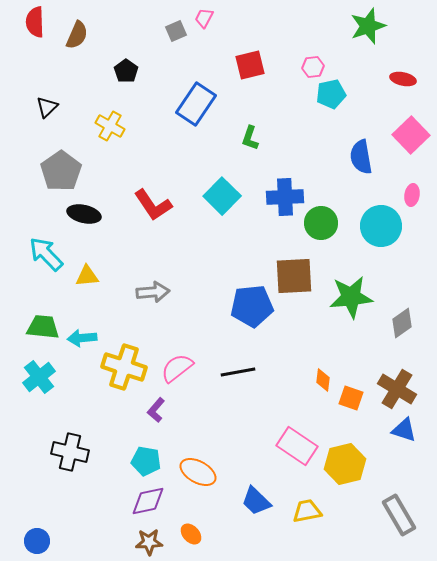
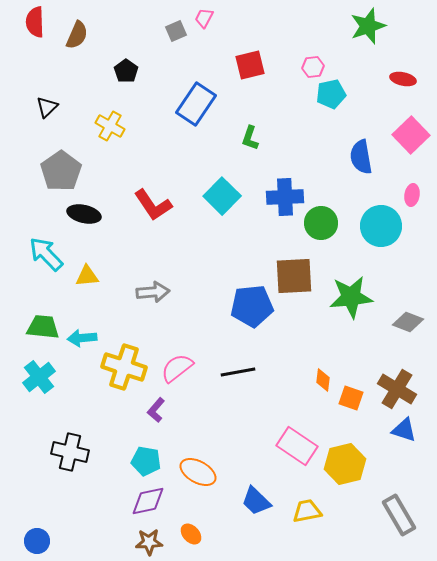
gray diamond at (402, 323): moved 6 px right, 1 px up; rotated 56 degrees clockwise
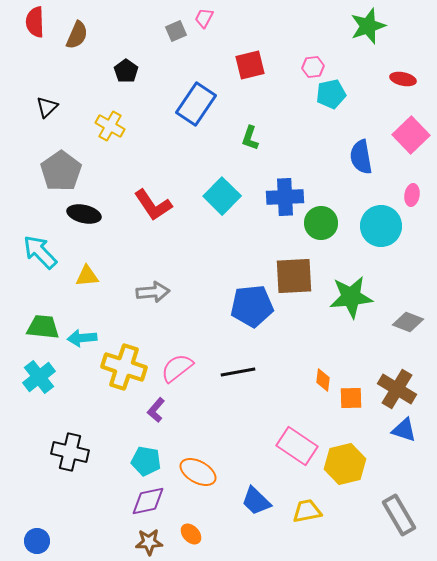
cyan arrow at (46, 254): moved 6 px left, 2 px up
orange square at (351, 398): rotated 20 degrees counterclockwise
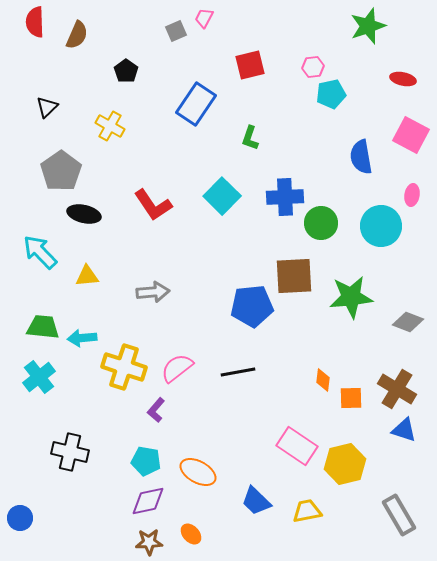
pink square at (411, 135): rotated 18 degrees counterclockwise
blue circle at (37, 541): moved 17 px left, 23 px up
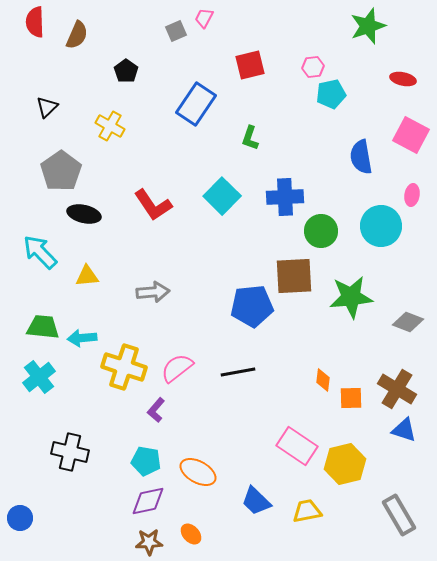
green circle at (321, 223): moved 8 px down
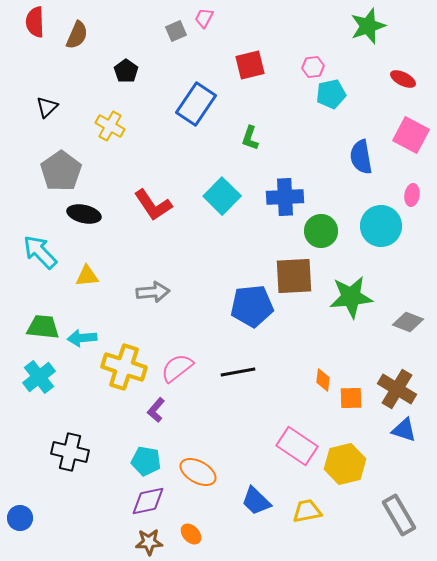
red ellipse at (403, 79): rotated 15 degrees clockwise
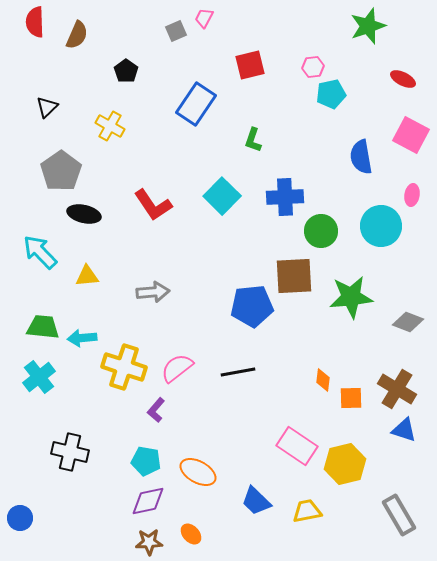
green L-shape at (250, 138): moved 3 px right, 2 px down
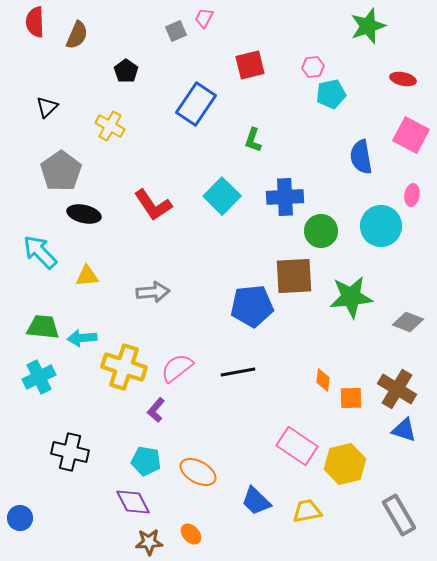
red ellipse at (403, 79): rotated 15 degrees counterclockwise
cyan cross at (39, 377): rotated 12 degrees clockwise
purple diamond at (148, 501): moved 15 px left, 1 px down; rotated 75 degrees clockwise
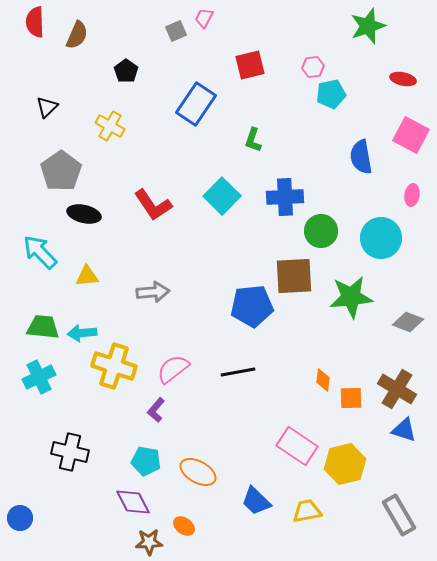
cyan circle at (381, 226): moved 12 px down
cyan arrow at (82, 338): moved 5 px up
yellow cross at (124, 367): moved 10 px left, 1 px up
pink semicircle at (177, 368): moved 4 px left, 1 px down
orange ellipse at (191, 534): moved 7 px left, 8 px up; rotated 10 degrees counterclockwise
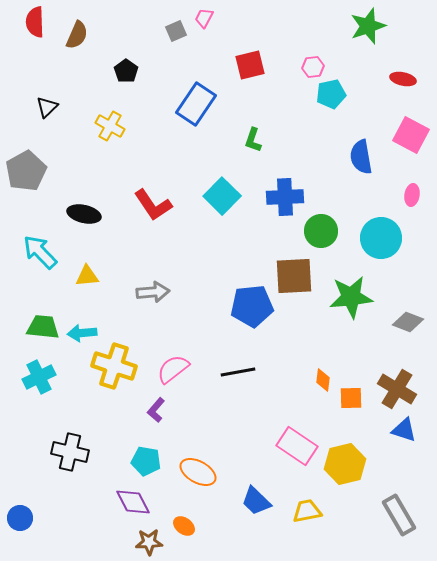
gray pentagon at (61, 171): moved 35 px left; rotated 6 degrees clockwise
